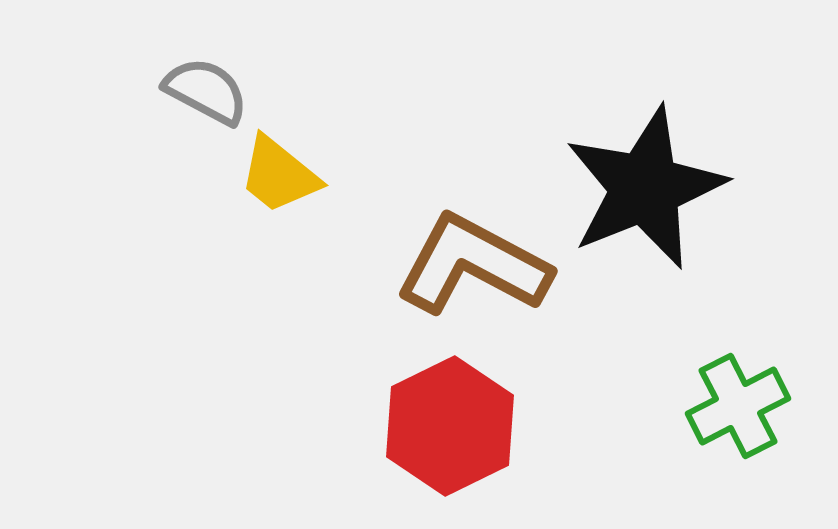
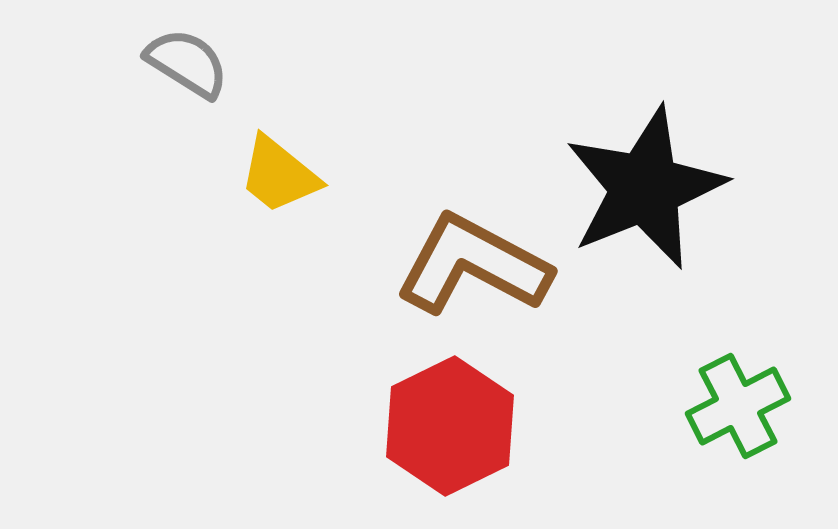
gray semicircle: moved 19 px left, 28 px up; rotated 4 degrees clockwise
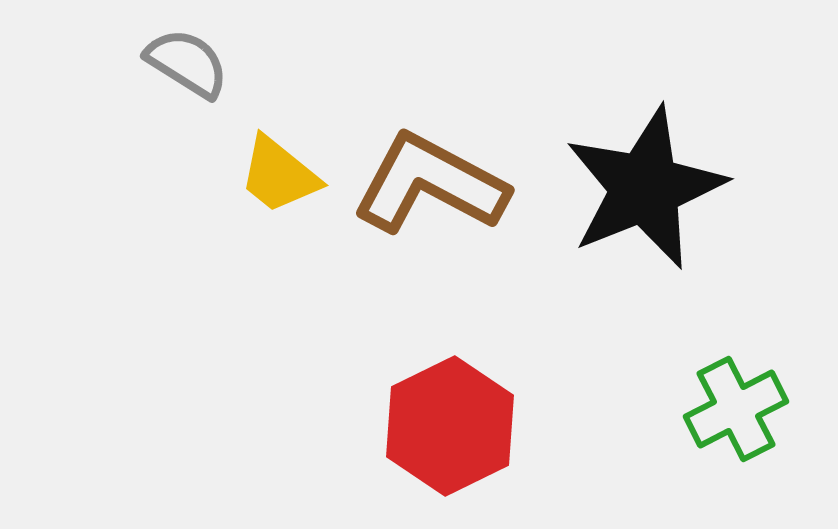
brown L-shape: moved 43 px left, 81 px up
green cross: moved 2 px left, 3 px down
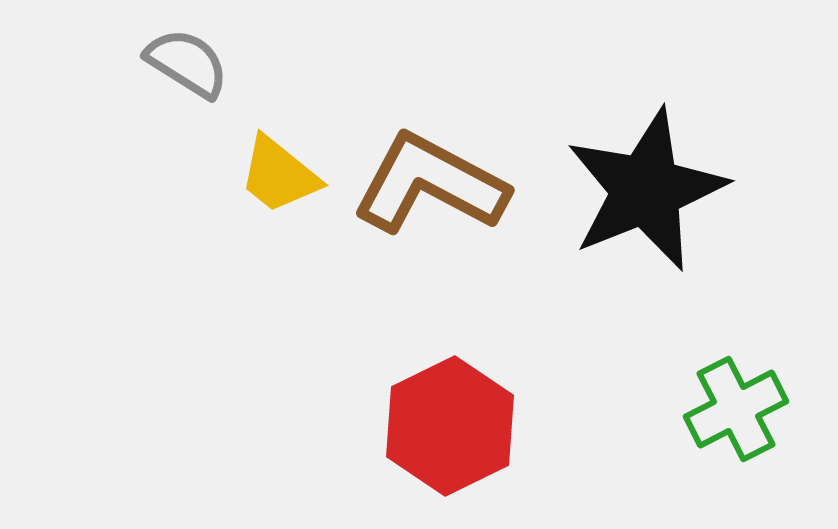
black star: moved 1 px right, 2 px down
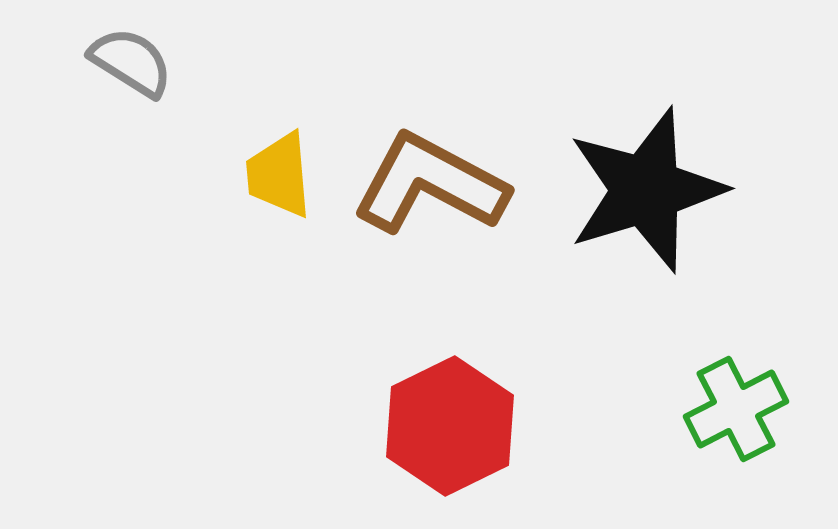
gray semicircle: moved 56 px left, 1 px up
yellow trapezoid: rotated 46 degrees clockwise
black star: rotated 5 degrees clockwise
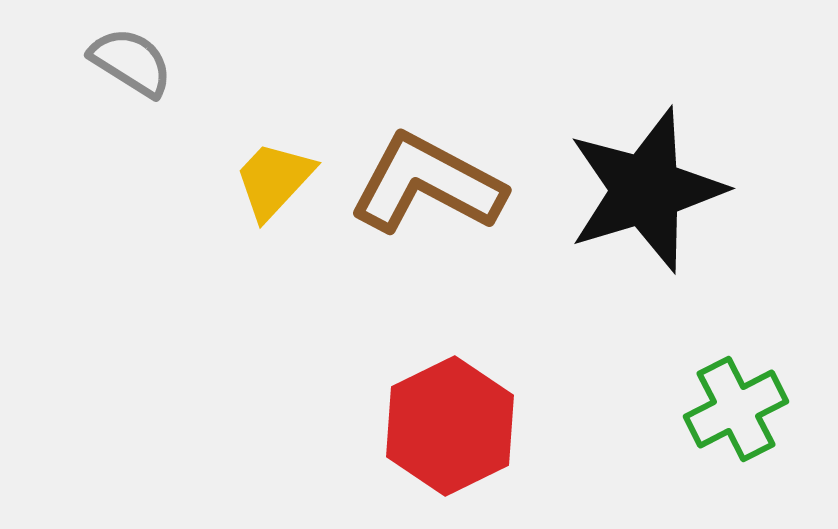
yellow trapezoid: moved 5 px left, 5 px down; rotated 48 degrees clockwise
brown L-shape: moved 3 px left
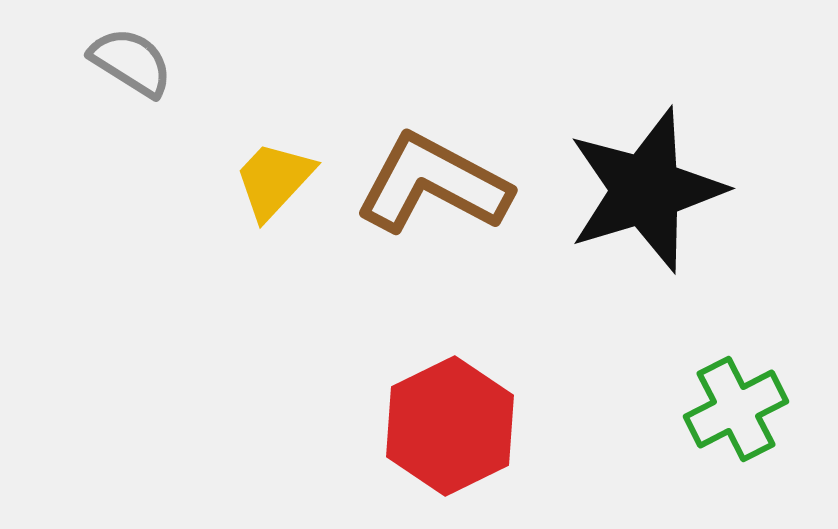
brown L-shape: moved 6 px right
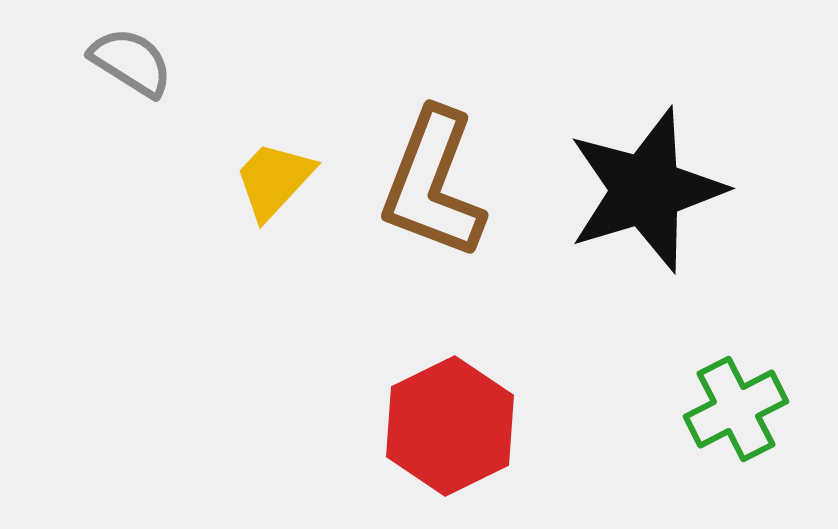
brown L-shape: rotated 97 degrees counterclockwise
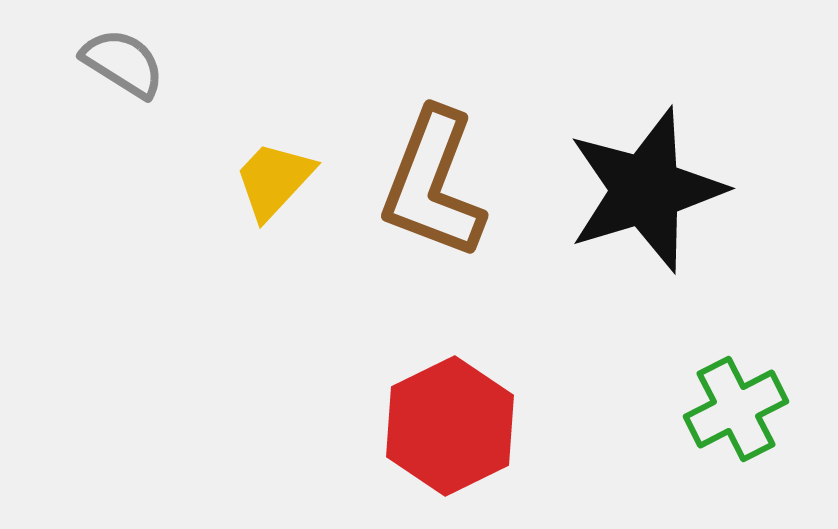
gray semicircle: moved 8 px left, 1 px down
